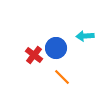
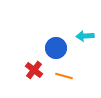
red cross: moved 15 px down
orange line: moved 2 px right, 1 px up; rotated 30 degrees counterclockwise
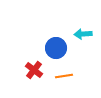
cyan arrow: moved 2 px left, 2 px up
orange line: rotated 24 degrees counterclockwise
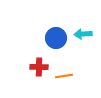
blue circle: moved 10 px up
red cross: moved 5 px right, 3 px up; rotated 36 degrees counterclockwise
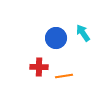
cyan arrow: moved 1 px up; rotated 60 degrees clockwise
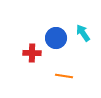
red cross: moved 7 px left, 14 px up
orange line: rotated 18 degrees clockwise
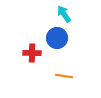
cyan arrow: moved 19 px left, 19 px up
blue circle: moved 1 px right
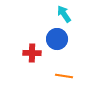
blue circle: moved 1 px down
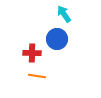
orange line: moved 27 px left
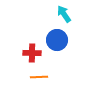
blue circle: moved 1 px down
orange line: moved 2 px right, 1 px down; rotated 12 degrees counterclockwise
